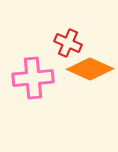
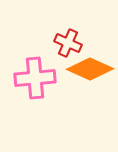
pink cross: moved 2 px right
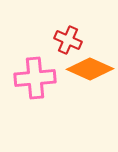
red cross: moved 3 px up
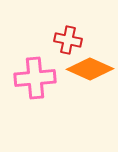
red cross: rotated 12 degrees counterclockwise
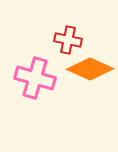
pink cross: rotated 21 degrees clockwise
